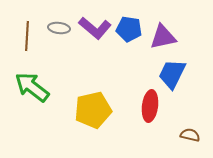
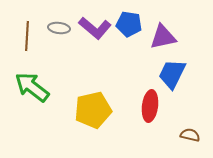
blue pentagon: moved 5 px up
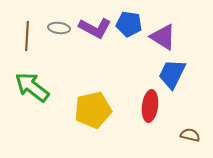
purple L-shape: rotated 12 degrees counterclockwise
purple triangle: rotated 44 degrees clockwise
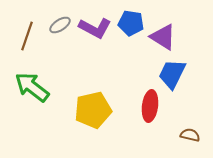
blue pentagon: moved 2 px right, 1 px up
gray ellipse: moved 1 px right, 3 px up; rotated 40 degrees counterclockwise
brown line: rotated 16 degrees clockwise
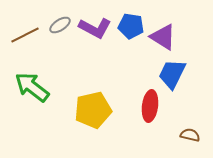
blue pentagon: moved 3 px down
brown line: moved 2 px left, 1 px up; rotated 44 degrees clockwise
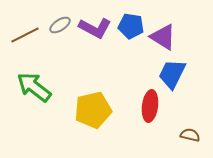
green arrow: moved 2 px right
